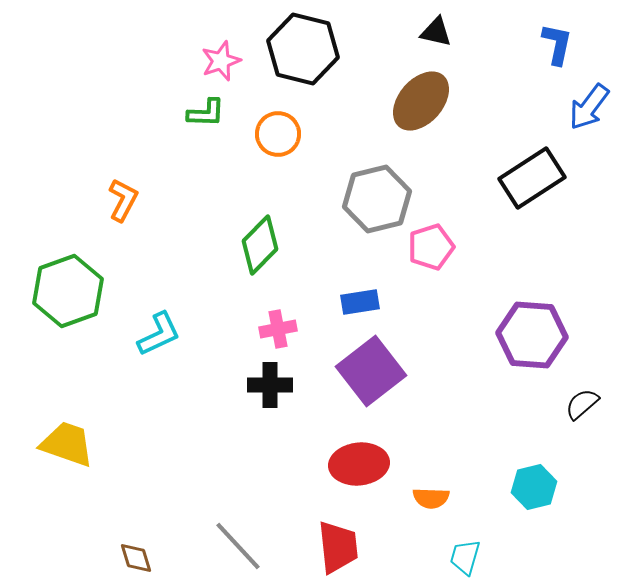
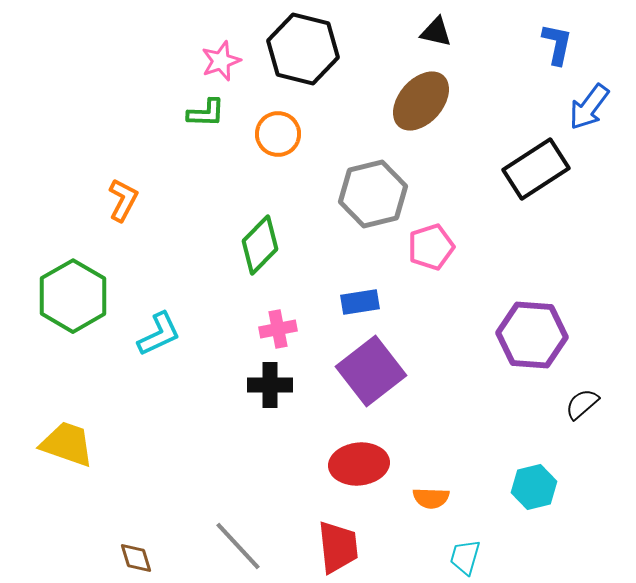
black rectangle: moved 4 px right, 9 px up
gray hexagon: moved 4 px left, 5 px up
green hexagon: moved 5 px right, 5 px down; rotated 10 degrees counterclockwise
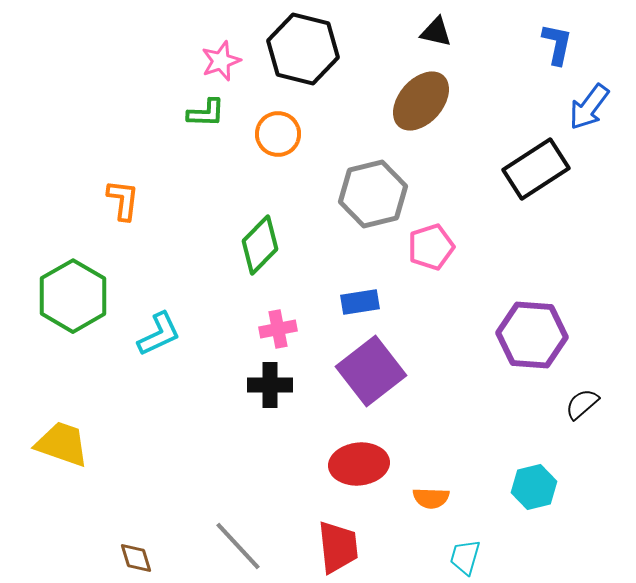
orange L-shape: rotated 21 degrees counterclockwise
yellow trapezoid: moved 5 px left
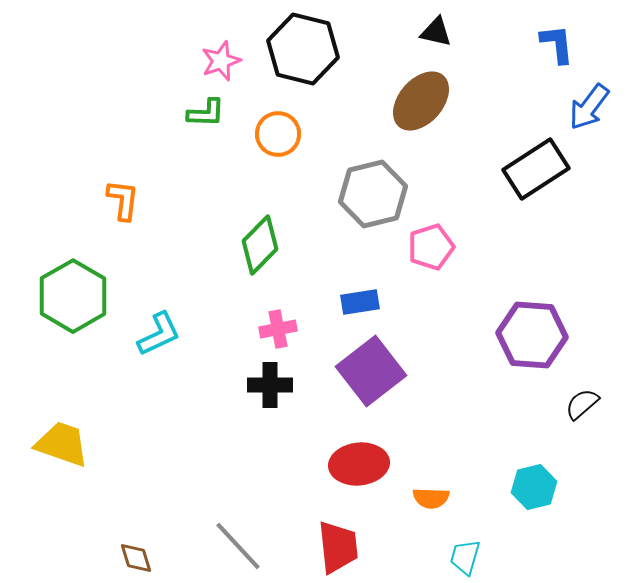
blue L-shape: rotated 18 degrees counterclockwise
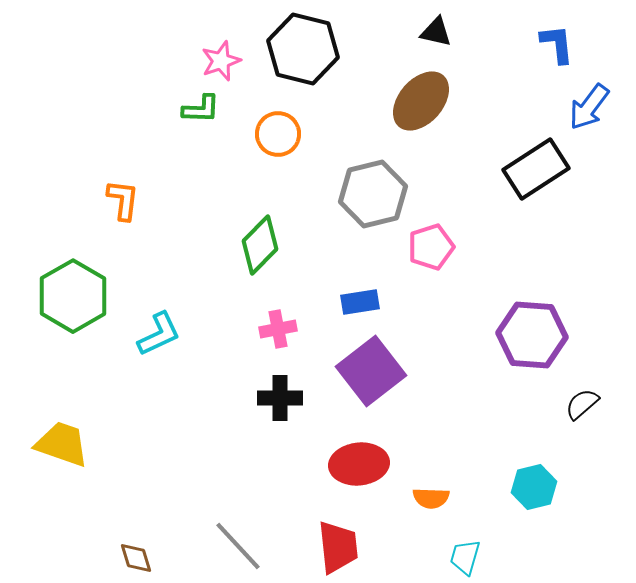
green L-shape: moved 5 px left, 4 px up
black cross: moved 10 px right, 13 px down
